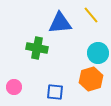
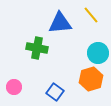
blue square: rotated 30 degrees clockwise
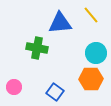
cyan circle: moved 2 px left
orange hexagon: rotated 15 degrees clockwise
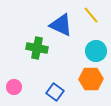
blue triangle: moved 1 px right, 2 px down; rotated 30 degrees clockwise
cyan circle: moved 2 px up
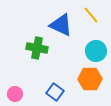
orange hexagon: moved 1 px left
pink circle: moved 1 px right, 7 px down
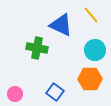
cyan circle: moved 1 px left, 1 px up
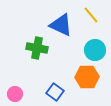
orange hexagon: moved 3 px left, 2 px up
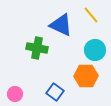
orange hexagon: moved 1 px left, 1 px up
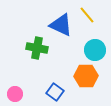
yellow line: moved 4 px left
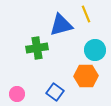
yellow line: moved 1 px left, 1 px up; rotated 18 degrees clockwise
blue triangle: rotated 40 degrees counterclockwise
green cross: rotated 20 degrees counterclockwise
pink circle: moved 2 px right
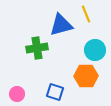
blue square: rotated 18 degrees counterclockwise
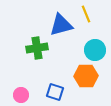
pink circle: moved 4 px right, 1 px down
